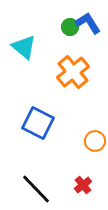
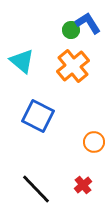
green circle: moved 1 px right, 3 px down
cyan triangle: moved 2 px left, 14 px down
orange cross: moved 6 px up
blue square: moved 7 px up
orange circle: moved 1 px left, 1 px down
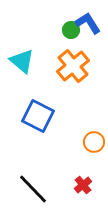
black line: moved 3 px left
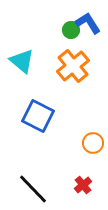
orange circle: moved 1 px left, 1 px down
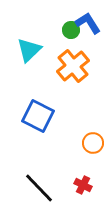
cyan triangle: moved 7 px right, 11 px up; rotated 36 degrees clockwise
red cross: rotated 24 degrees counterclockwise
black line: moved 6 px right, 1 px up
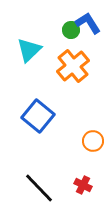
blue square: rotated 12 degrees clockwise
orange circle: moved 2 px up
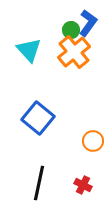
blue L-shape: rotated 68 degrees clockwise
cyan triangle: rotated 28 degrees counterclockwise
orange cross: moved 1 px right, 14 px up
blue square: moved 2 px down
black line: moved 5 px up; rotated 56 degrees clockwise
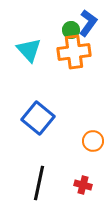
orange cross: rotated 32 degrees clockwise
red cross: rotated 12 degrees counterclockwise
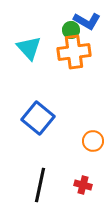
blue L-shape: moved 1 px left, 2 px up; rotated 84 degrees clockwise
cyan triangle: moved 2 px up
black line: moved 1 px right, 2 px down
